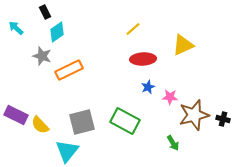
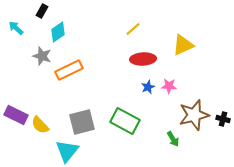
black rectangle: moved 3 px left, 1 px up; rotated 56 degrees clockwise
cyan diamond: moved 1 px right
pink star: moved 1 px left, 11 px up
green arrow: moved 4 px up
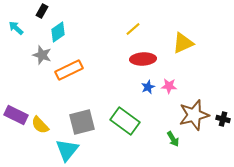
yellow triangle: moved 2 px up
gray star: moved 1 px up
green rectangle: rotated 8 degrees clockwise
cyan triangle: moved 1 px up
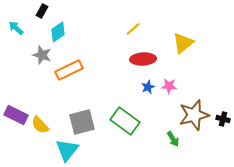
yellow triangle: rotated 15 degrees counterclockwise
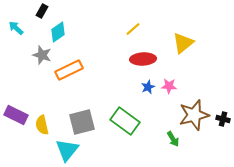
yellow semicircle: moved 2 px right; rotated 30 degrees clockwise
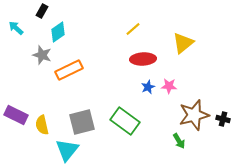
green arrow: moved 6 px right, 2 px down
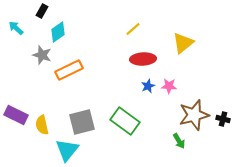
blue star: moved 1 px up
